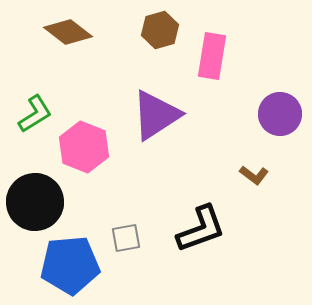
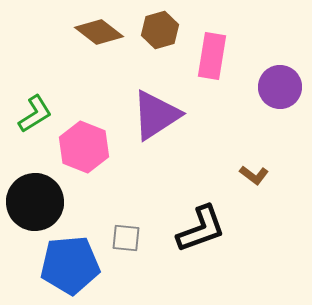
brown diamond: moved 31 px right
purple circle: moved 27 px up
gray square: rotated 16 degrees clockwise
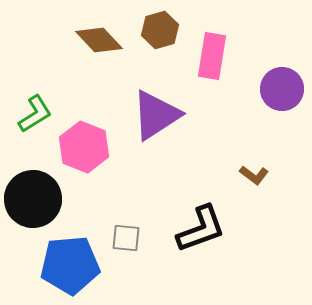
brown diamond: moved 8 px down; rotated 9 degrees clockwise
purple circle: moved 2 px right, 2 px down
black circle: moved 2 px left, 3 px up
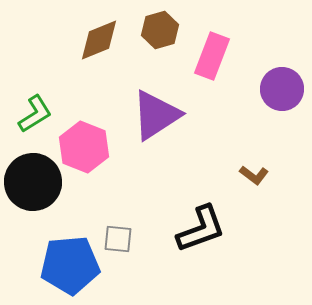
brown diamond: rotated 69 degrees counterclockwise
pink rectangle: rotated 12 degrees clockwise
black circle: moved 17 px up
gray square: moved 8 px left, 1 px down
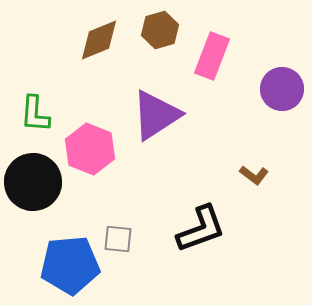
green L-shape: rotated 126 degrees clockwise
pink hexagon: moved 6 px right, 2 px down
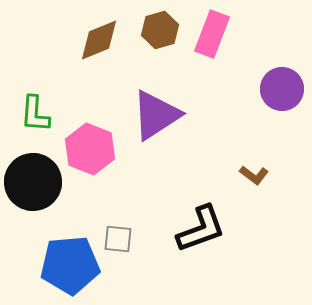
pink rectangle: moved 22 px up
